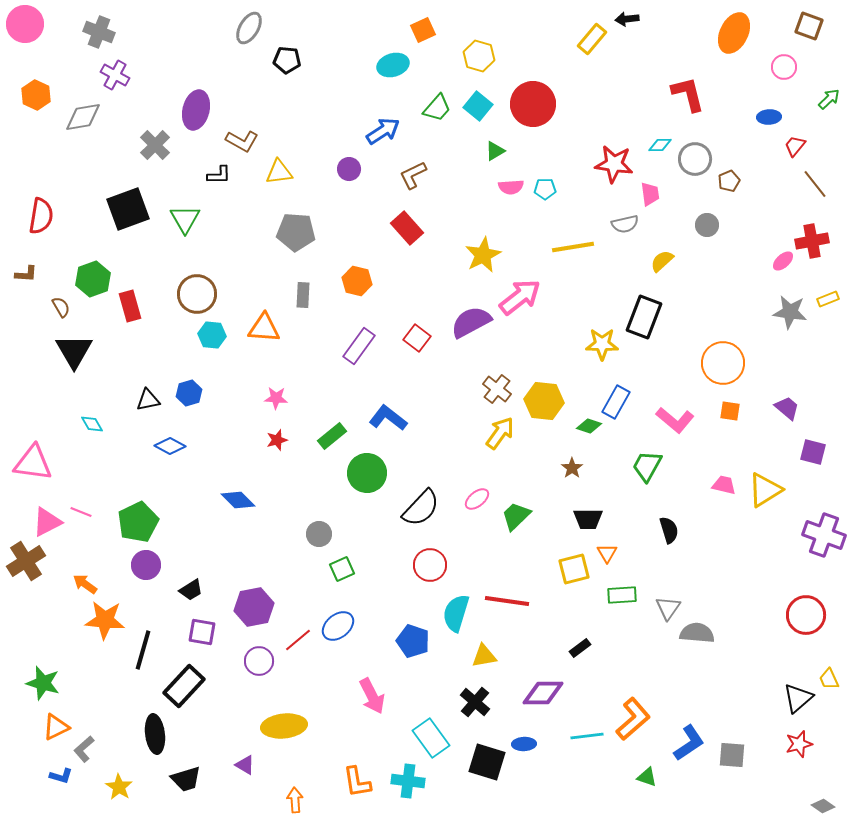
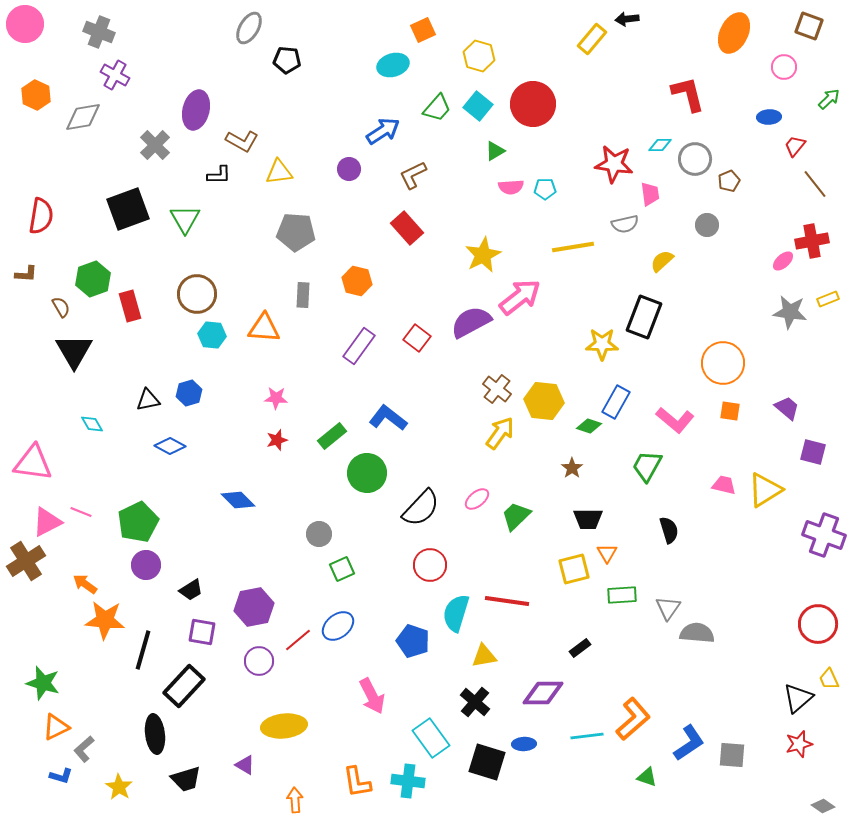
red circle at (806, 615): moved 12 px right, 9 px down
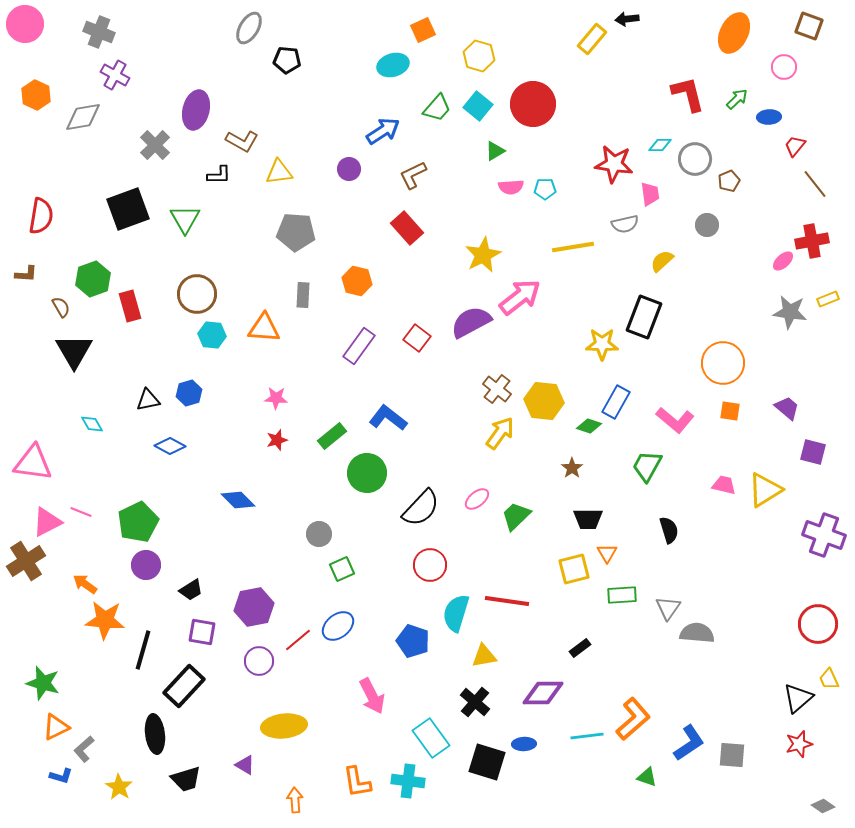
green arrow at (829, 99): moved 92 px left
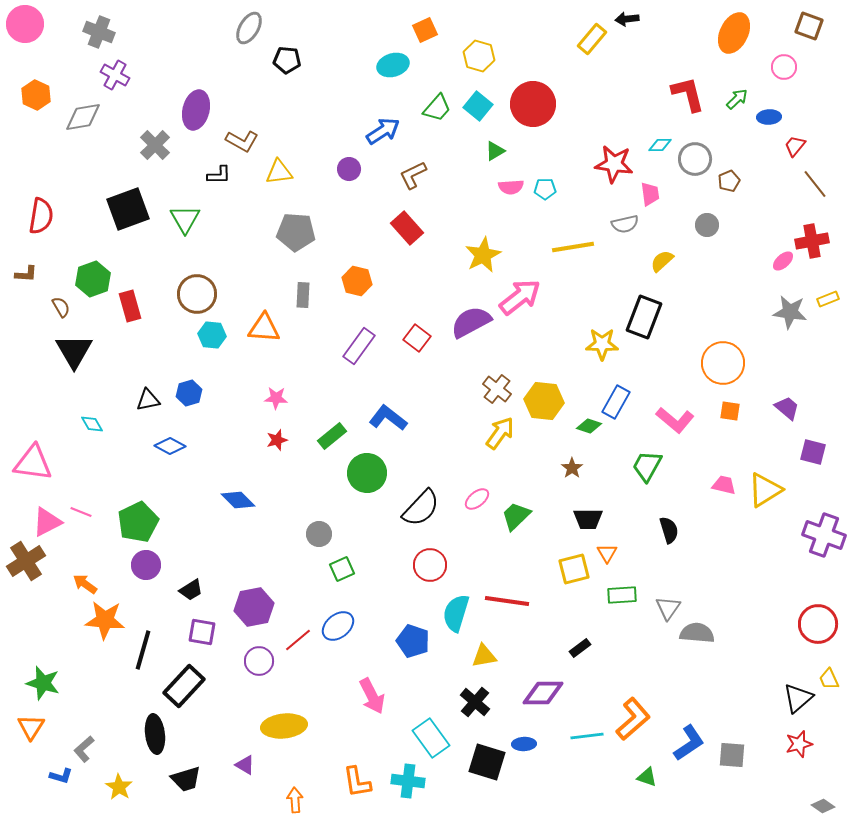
orange square at (423, 30): moved 2 px right
orange triangle at (56, 727): moved 25 px left; rotated 32 degrees counterclockwise
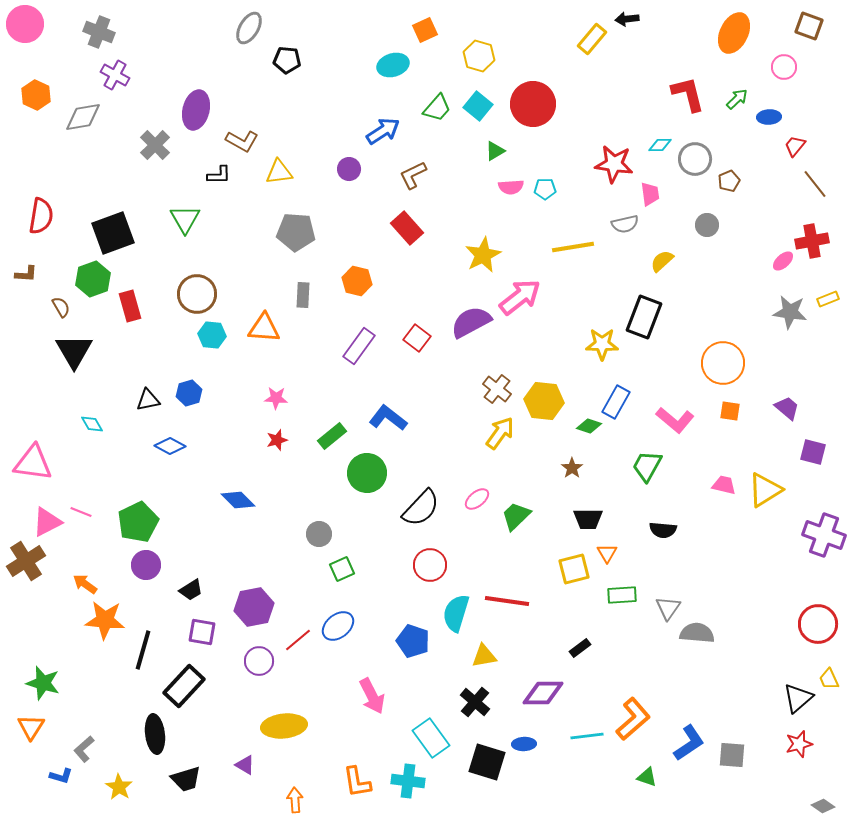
black square at (128, 209): moved 15 px left, 24 px down
black semicircle at (669, 530): moved 6 px left; rotated 112 degrees clockwise
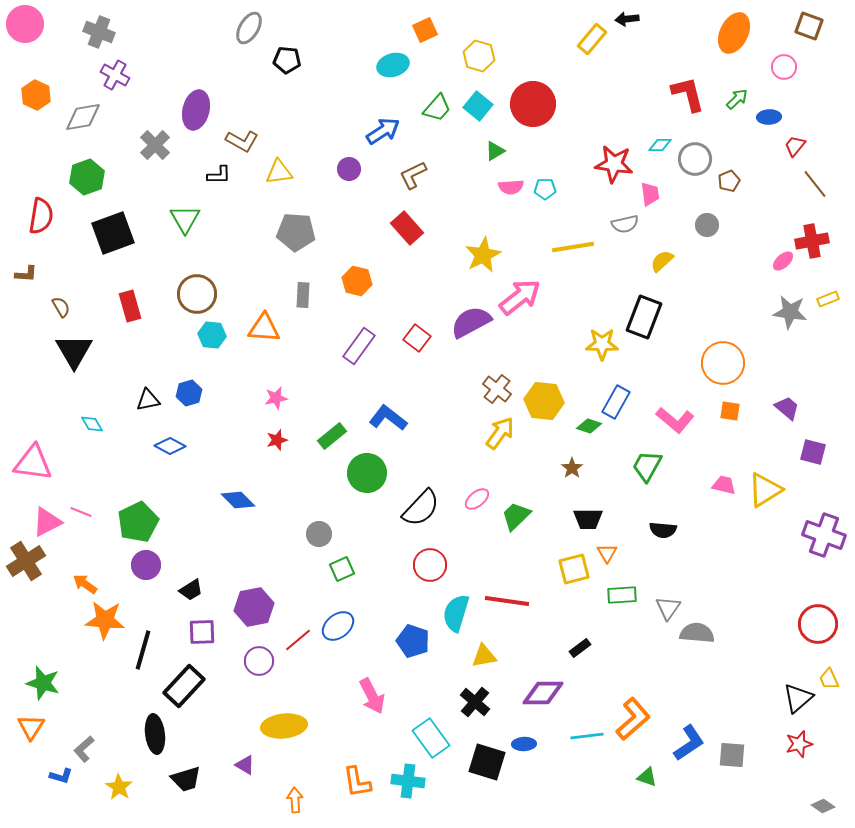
green hexagon at (93, 279): moved 6 px left, 102 px up
pink star at (276, 398): rotated 15 degrees counterclockwise
purple square at (202, 632): rotated 12 degrees counterclockwise
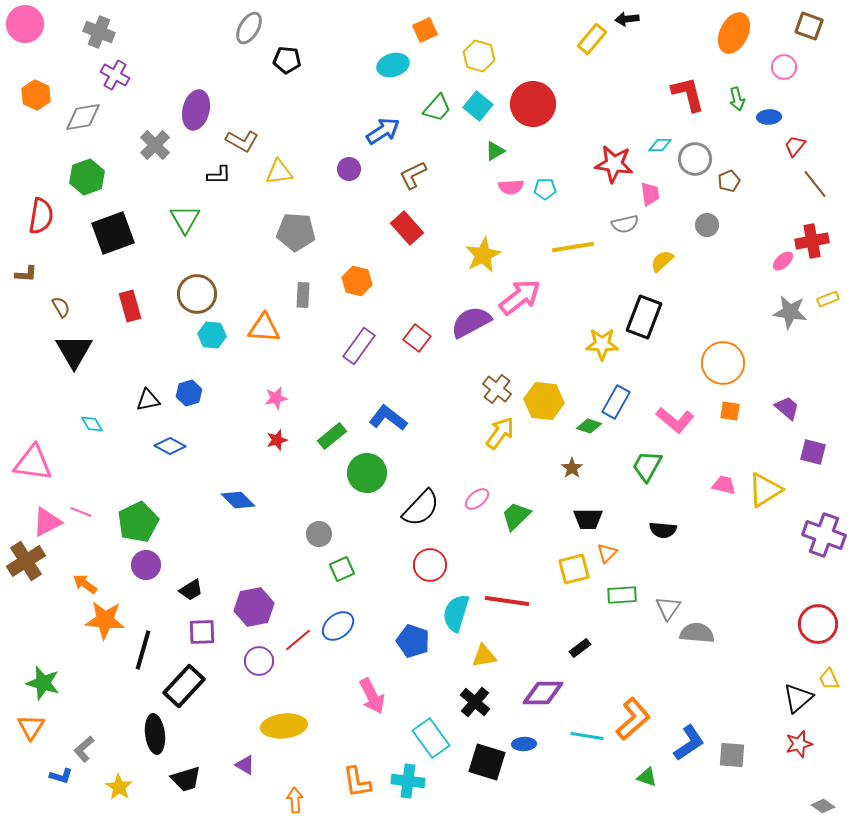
green arrow at (737, 99): rotated 120 degrees clockwise
orange triangle at (607, 553): rotated 15 degrees clockwise
cyan line at (587, 736): rotated 16 degrees clockwise
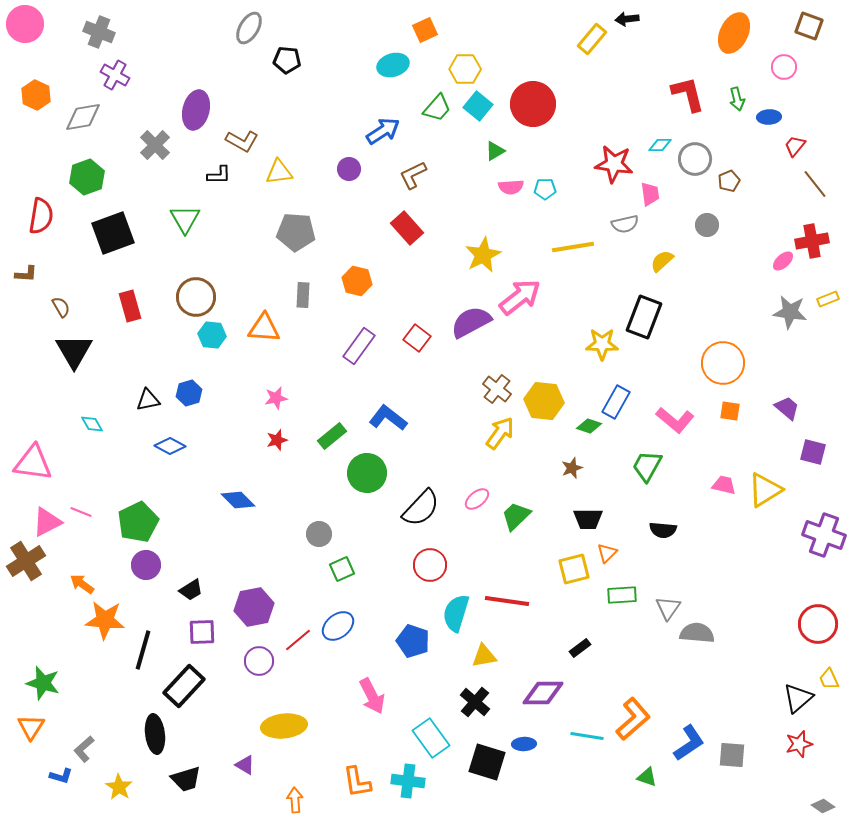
yellow hexagon at (479, 56): moved 14 px left, 13 px down; rotated 16 degrees counterclockwise
brown circle at (197, 294): moved 1 px left, 3 px down
brown star at (572, 468): rotated 15 degrees clockwise
orange arrow at (85, 584): moved 3 px left
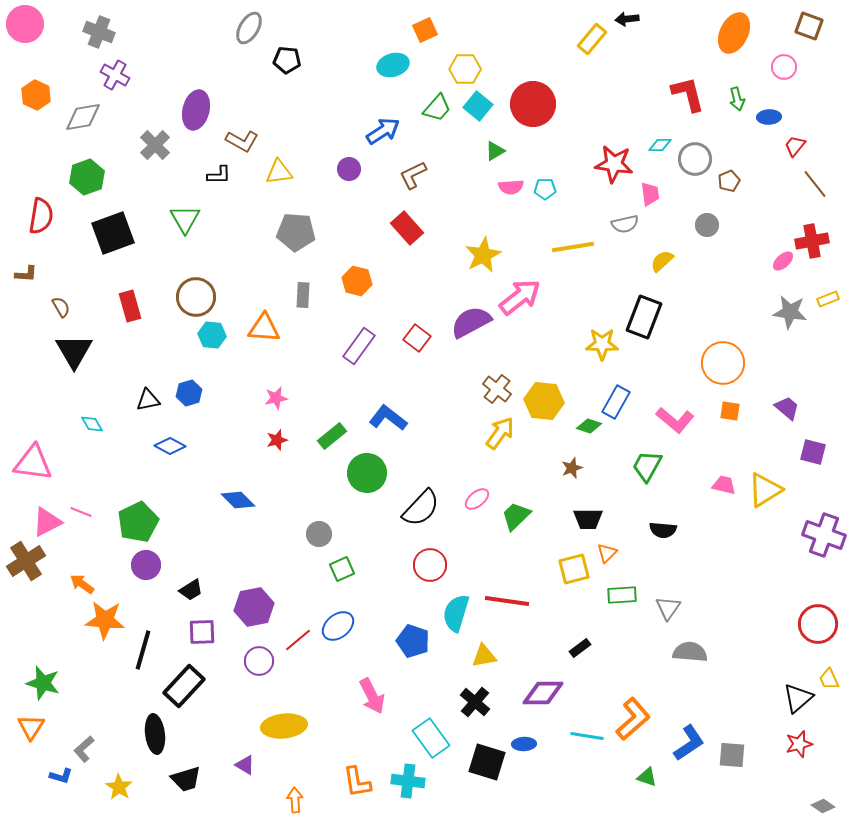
gray semicircle at (697, 633): moved 7 px left, 19 px down
